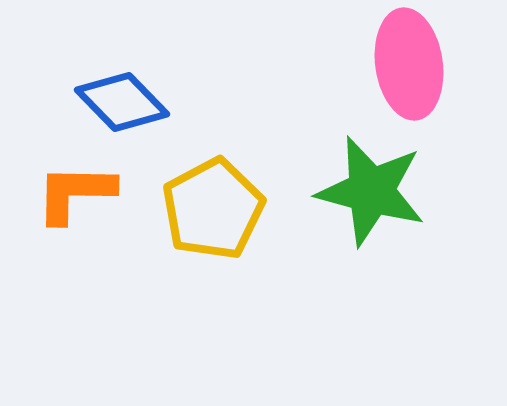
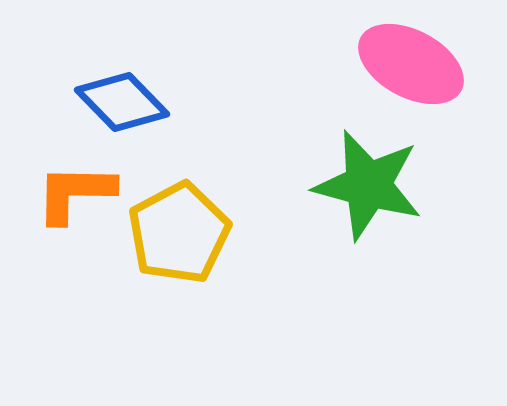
pink ellipse: moved 2 px right; rotated 54 degrees counterclockwise
green star: moved 3 px left, 6 px up
yellow pentagon: moved 34 px left, 24 px down
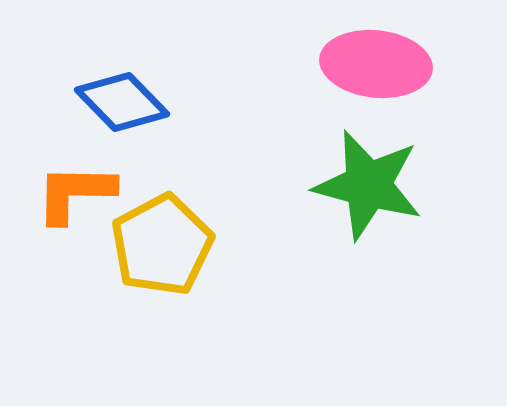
pink ellipse: moved 35 px left; rotated 22 degrees counterclockwise
yellow pentagon: moved 17 px left, 12 px down
